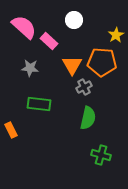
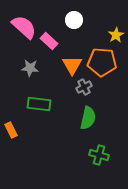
green cross: moved 2 px left
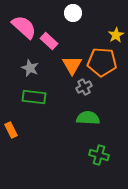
white circle: moved 1 px left, 7 px up
gray star: rotated 18 degrees clockwise
green rectangle: moved 5 px left, 7 px up
green semicircle: rotated 100 degrees counterclockwise
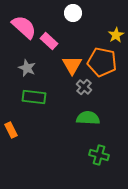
orange pentagon: rotated 8 degrees clockwise
gray star: moved 3 px left
gray cross: rotated 21 degrees counterclockwise
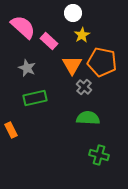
pink semicircle: moved 1 px left
yellow star: moved 34 px left
green rectangle: moved 1 px right, 1 px down; rotated 20 degrees counterclockwise
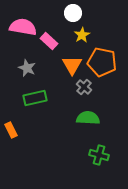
pink semicircle: rotated 32 degrees counterclockwise
